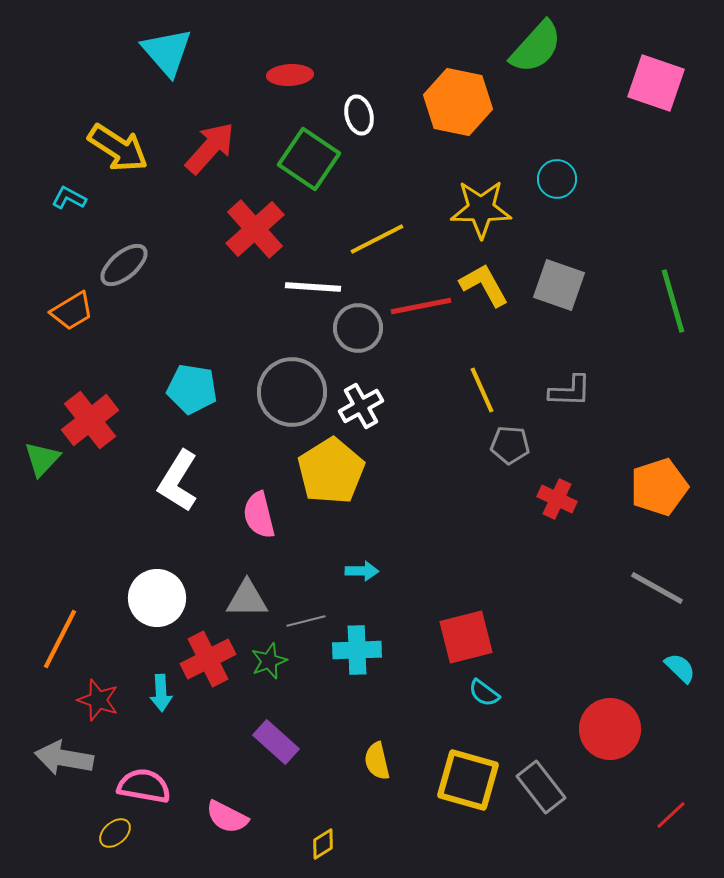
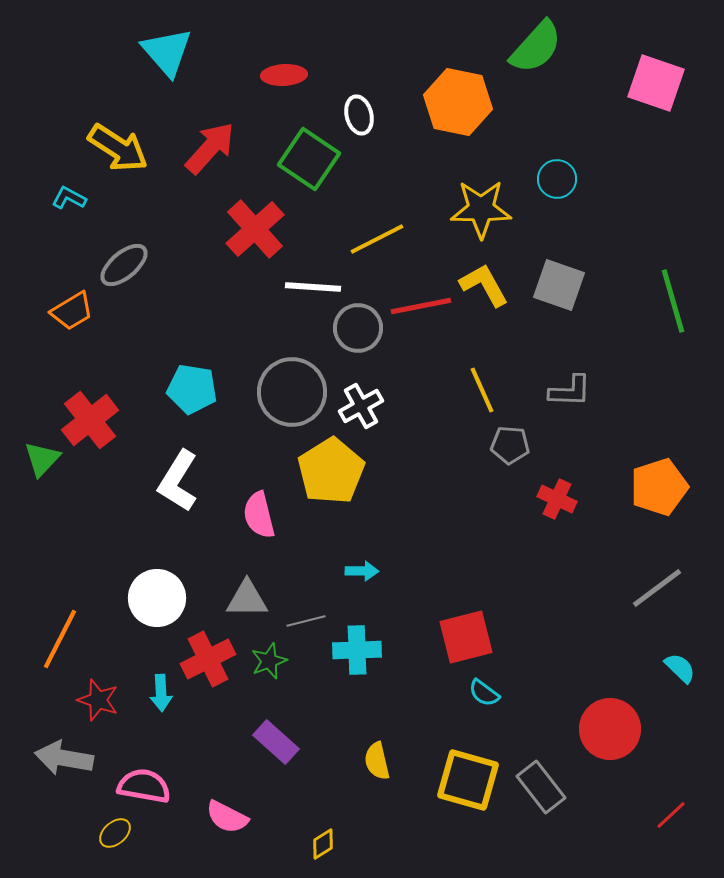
red ellipse at (290, 75): moved 6 px left
gray line at (657, 588): rotated 66 degrees counterclockwise
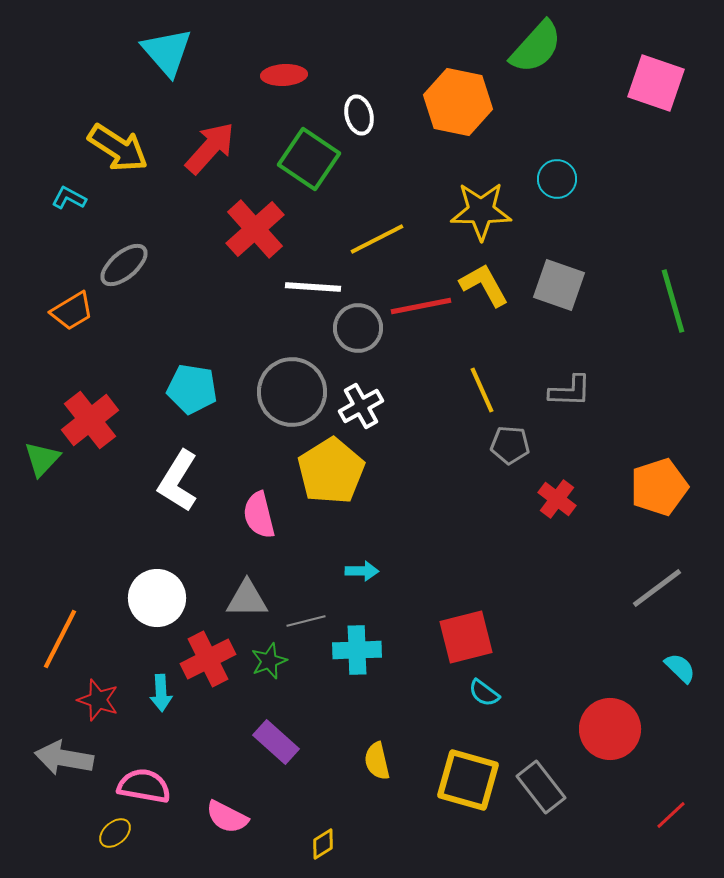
yellow star at (481, 209): moved 2 px down
red cross at (557, 499): rotated 12 degrees clockwise
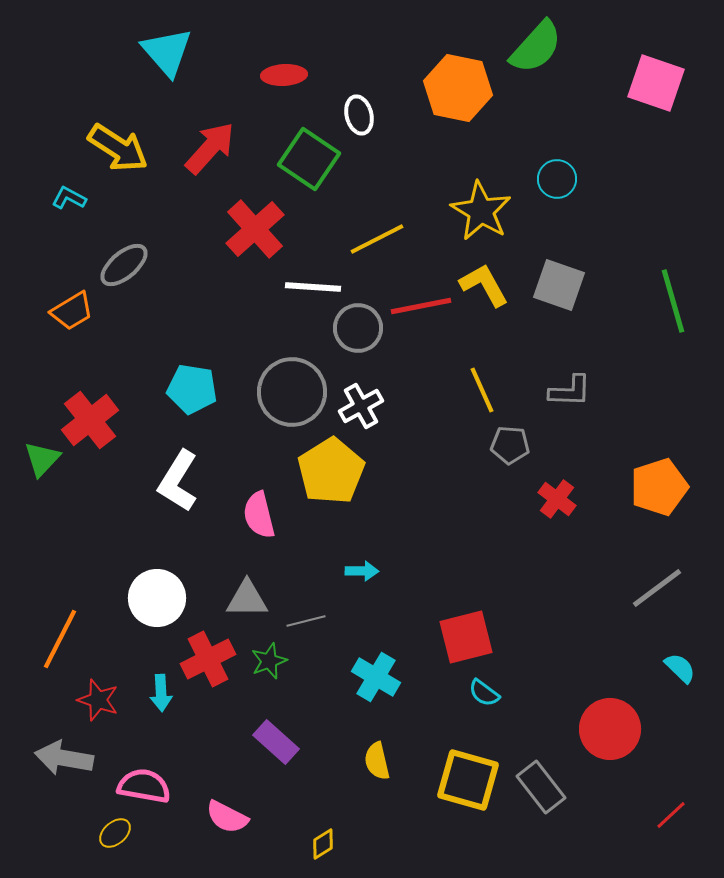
orange hexagon at (458, 102): moved 14 px up
yellow star at (481, 211): rotated 30 degrees clockwise
cyan cross at (357, 650): moved 19 px right, 27 px down; rotated 33 degrees clockwise
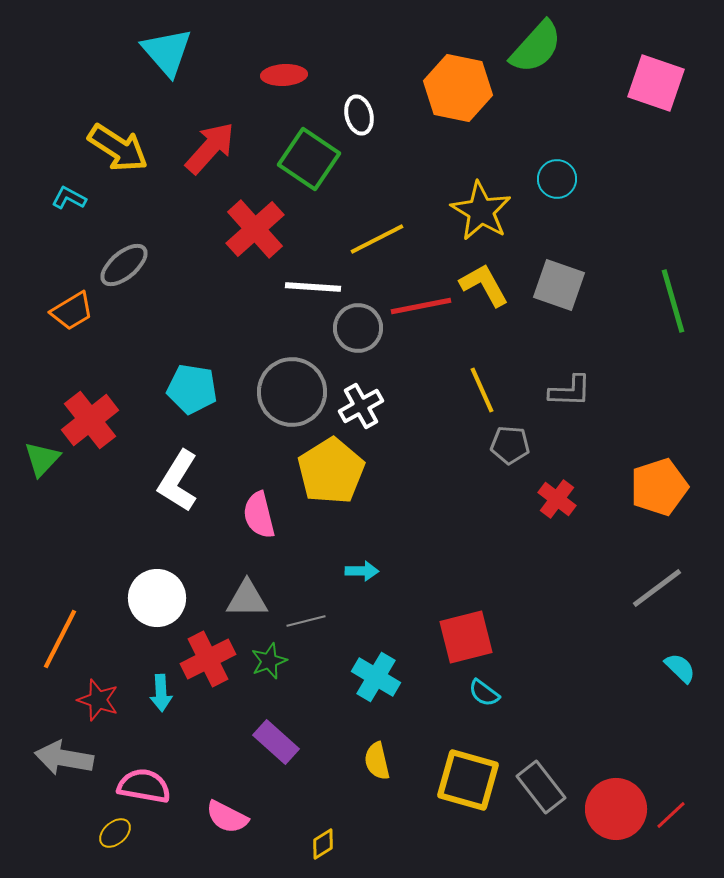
red circle at (610, 729): moved 6 px right, 80 px down
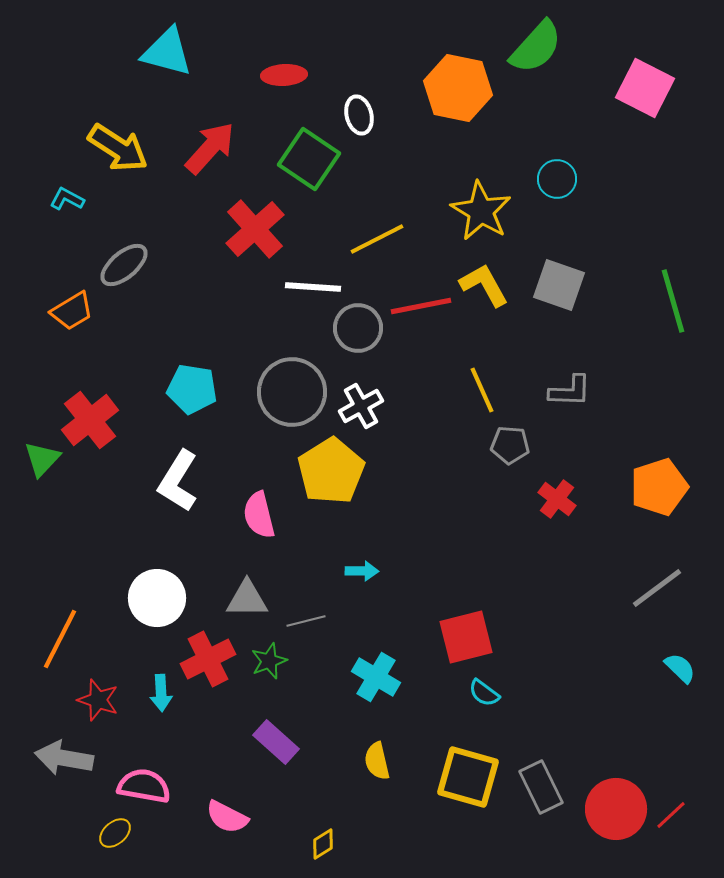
cyan triangle at (167, 52): rotated 34 degrees counterclockwise
pink square at (656, 83): moved 11 px left, 5 px down; rotated 8 degrees clockwise
cyan L-shape at (69, 198): moved 2 px left, 1 px down
yellow square at (468, 780): moved 3 px up
gray rectangle at (541, 787): rotated 12 degrees clockwise
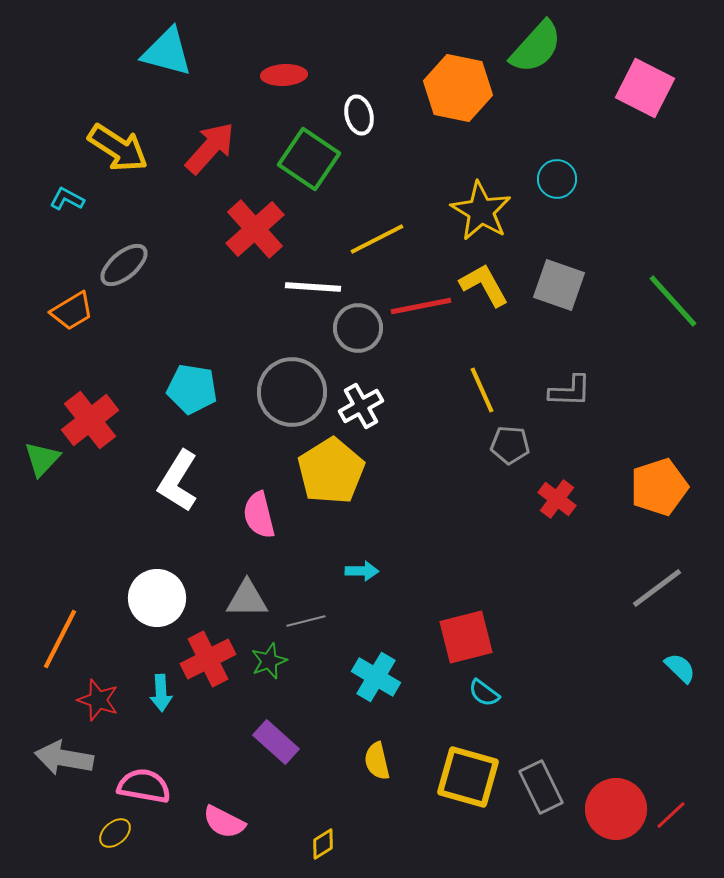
green line at (673, 301): rotated 26 degrees counterclockwise
pink semicircle at (227, 817): moved 3 px left, 5 px down
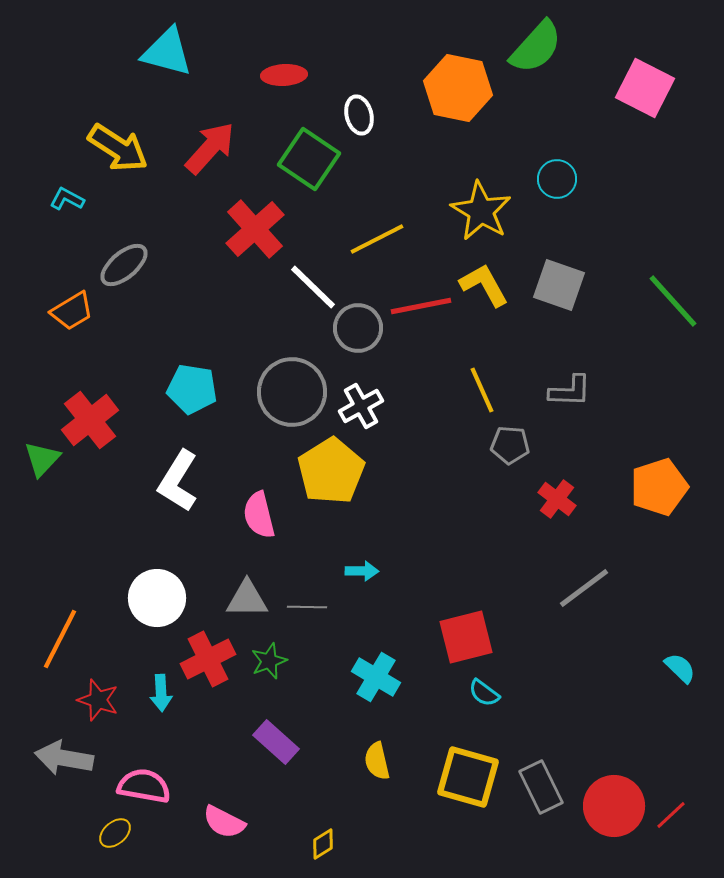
white line at (313, 287): rotated 40 degrees clockwise
gray line at (657, 588): moved 73 px left
gray line at (306, 621): moved 1 px right, 14 px up; rotated 15 degrees clockwise
red circle at (616, 809): moved 2 px left, 3 px up
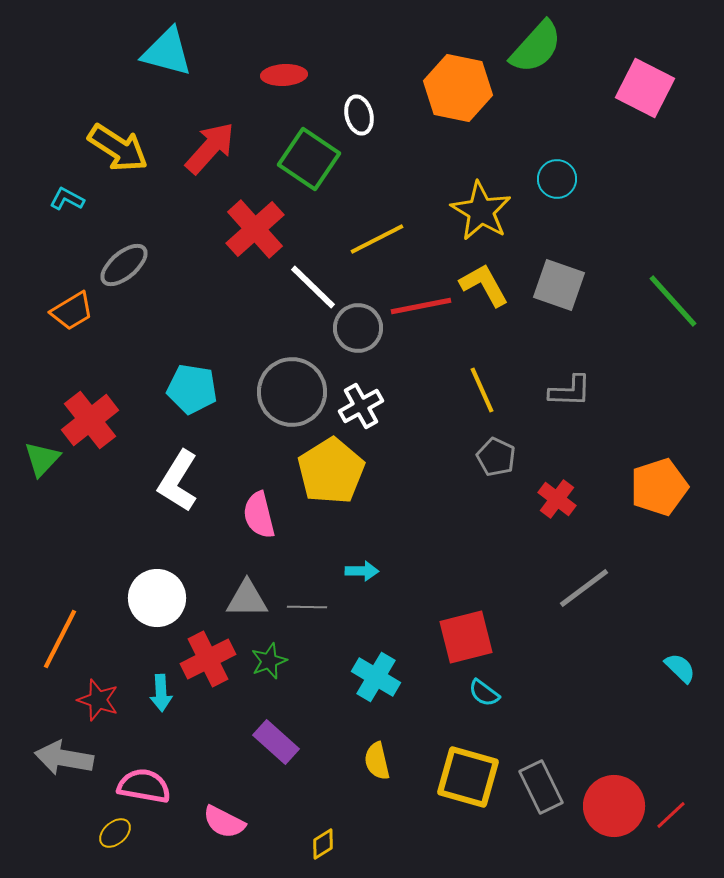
gray pentagon at (510, 445): moved 14 px left, 12 px down; rotated 21 degrees clockwise
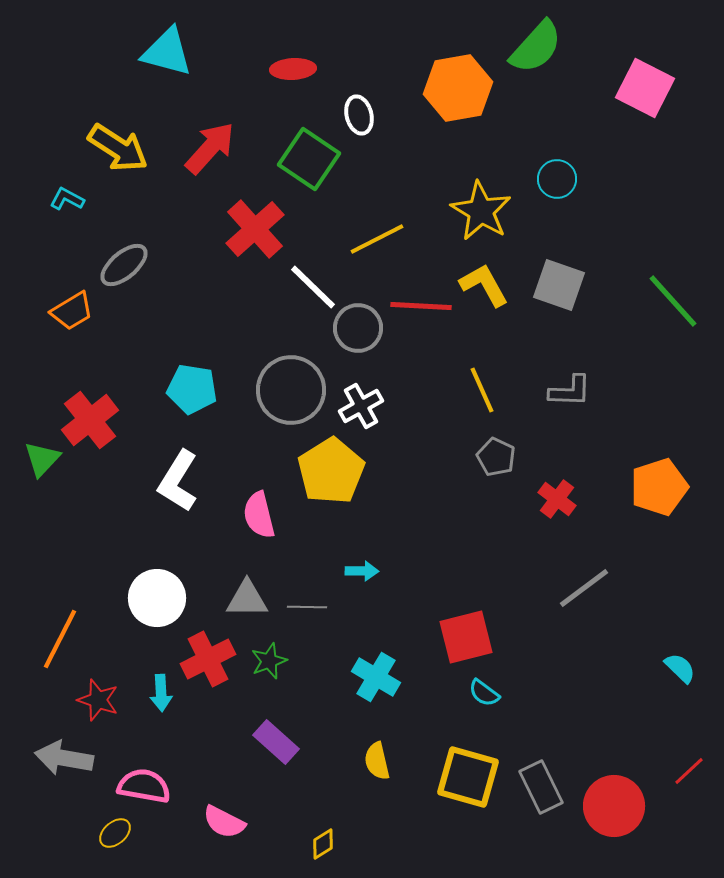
red ellipse at (284, 75): moved 9 px right, 6 px up
orange hexagon at (458, 88): rotated 22 degrees counterclockwise
red line at (421, 306): rotated 14 degrees clockwise
gray circle at (292, 392): moved 1 px left, 2 px up
red line at (671, 815): moved 18 px right, 44 px up
